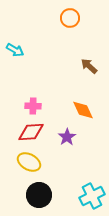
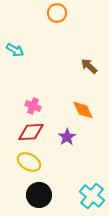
orange circle: moved 13 px left, 5 px up
pink cross: rotated 21 degrees clockwise
cyan cross: rotated 25 degrees counterclockwise
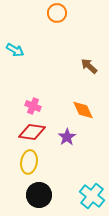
red diamond: moved 1 px right; rotated 12 degrees clockwise
yellow ellipse: rotated 70 degrees clockwise
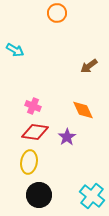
brown arrow: rotated 78 degrees counterclockwise
red diamond: moved 3 px right
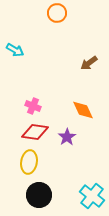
brown arrow: moved 3 px up
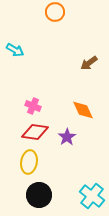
orange circle: moved 2 px left, 1 px up
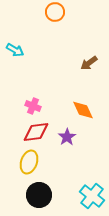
red diamond: moved 1 px right; rotated 16 degrees counterclockwise
yellow ellipse: rotated 10 degrees clockwise
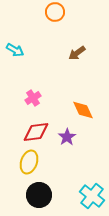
brown arrow: moved 12 px left, 10 px up
pink cross: moved 8 px up; rotated 35 degrees clockwise
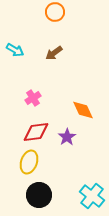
brown arrow: moved 23 px left
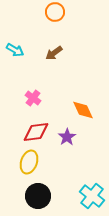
pink cross: rotated 21 degrees counterclockwise
black circle: moved 1 px left, 1 px down
